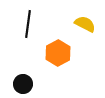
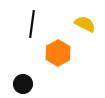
black line: moved 4 px right
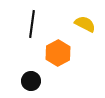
black circle: moved 8 px right, 3 px up
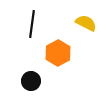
yellow semicircle: moved 1 px right, 1 px up
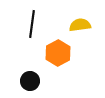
yellow semicircle: moved 6 px left, 2 px down; rotated 35 degrees counterclockwise
black circle: moved 1 px left
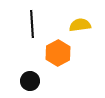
black line: rotated 12 degrees counterclockwise
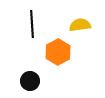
orange hexagon: moved 1 px up
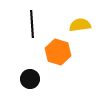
orange hexagon: rotated 15 degrees counterclockwise
black circle: moved 2 px up
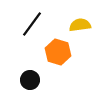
black line: rotated 40 degrees clockwise
black circle: moved 1 px down
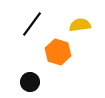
black circle: moved 2 px down
